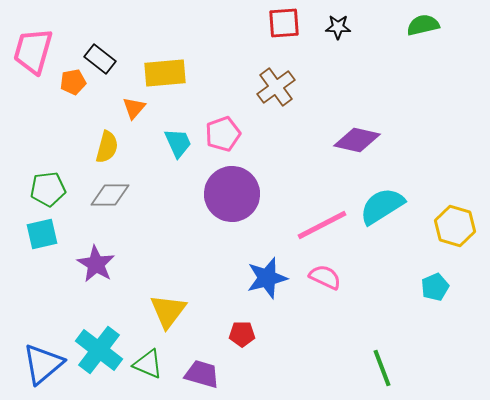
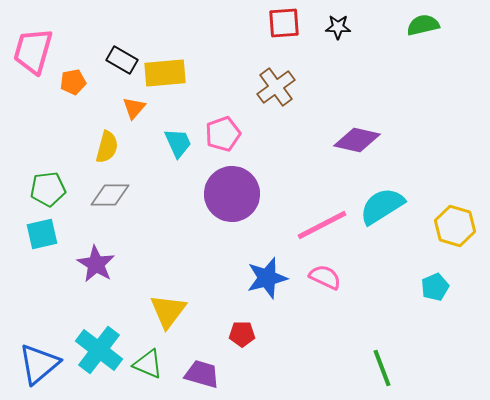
black rectangle: moved 22 px right, 1 px down; rotated 8 degrees counterclockwise
blue triangle: moved 4 px left
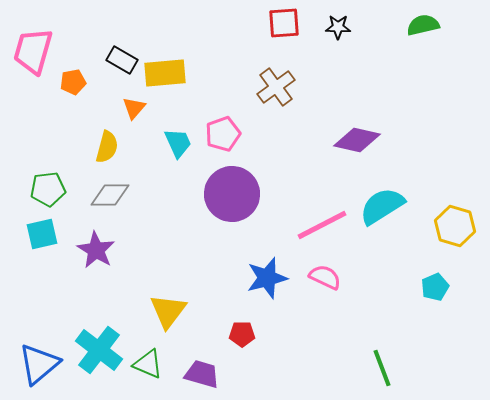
purple star: moved 14 px up
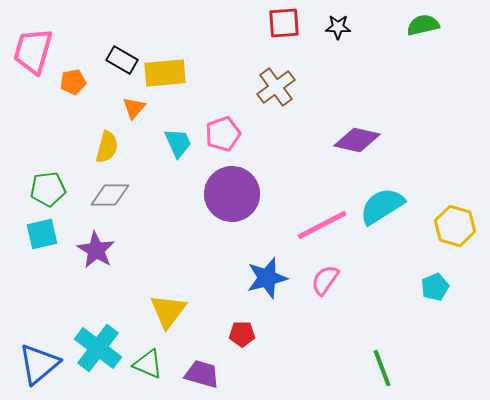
pink semicircle: moved 3 px down; rotated 80 degrees counterclockwise
cyan cross: moved 1 px left, 2 px up
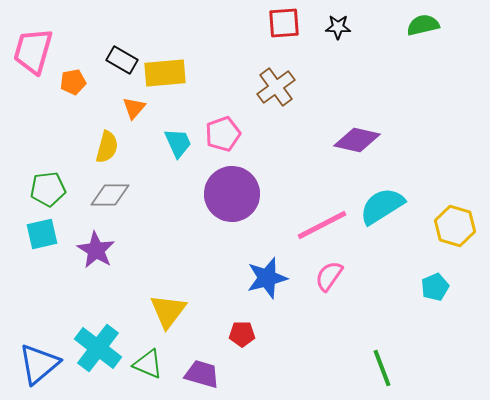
pink semicircle: moved 4 px right, 4 px up
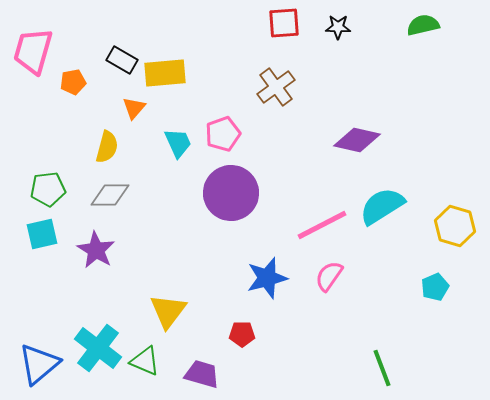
purple circle: moved 1 px left, 1 px up
green triangle: moved 3 px left, 3 px up
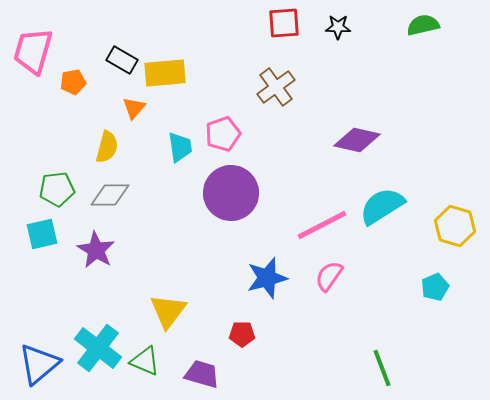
cyan trapezoid: moved 2 px right, 4 px down; rotated 16 degrees clockwise
green pentagon: moved 9 px right
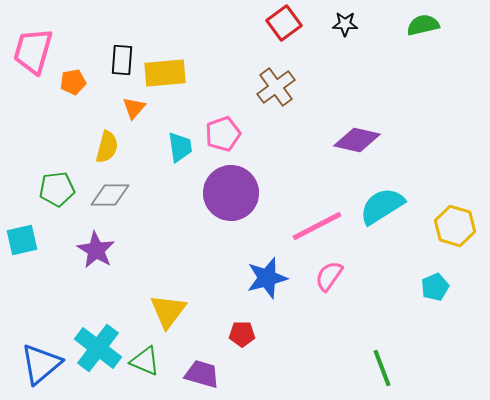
red square: rotated 32 degrees counterclockwise
black star: moved 7 px right, 3 px up
black rectangle: rotated 64 degrees clockwise
pink line: moved 5 px left, 1 px down
cyan square: moved 20 px left, 6 px down
blue triangle: moved 2 px right
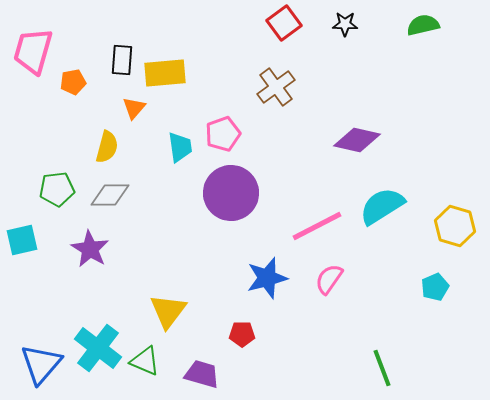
purple star: moved 6 px left, 1 px up
pink semicircle: moved 3 px down
blue triangle: rotated 9 degrees counterclockwise
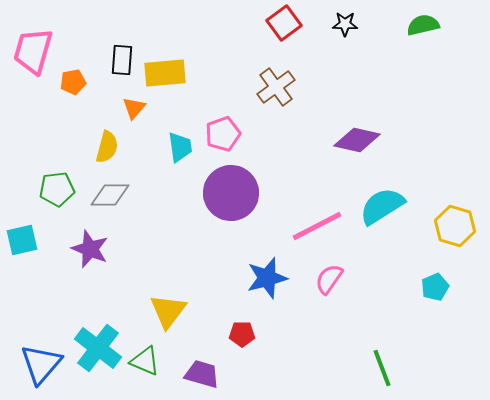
purple star: rotated 9 degrees counterclockwise
